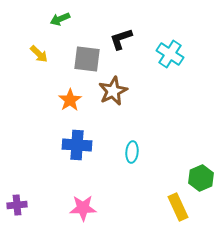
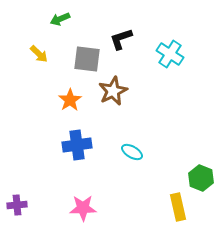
blue cross: rotated 12 degrees counterclockwise
cyan ellipse: rotated 65 degrees counterclockwise
green hexagon: rotated 15 degrees counterclockwise
yellow rectangle: rotated 12 degrees clockwise
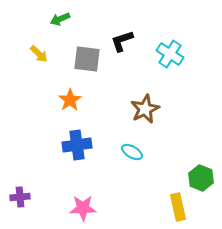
black L-shape: moved 1 px right, 2 px down
brown star: moved 32 px right, 18 px down
purple cross: moved 3 px right, 8 px up
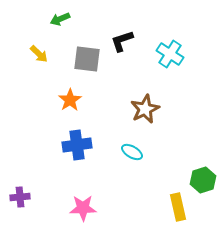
green hexagon: moved 2 px right, 2 px down; rotated 20 degrees clockwise
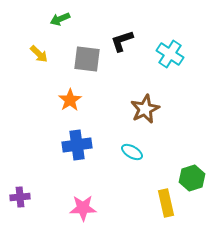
green hexagon: moved 11 px left, 2 px up
yellow rectangle: moved 12 px left, 4 px up
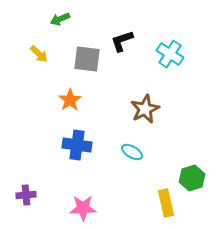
blue cross: rotated 16 degrees clockwise
purple cross: moved 6 px right, 2 px up
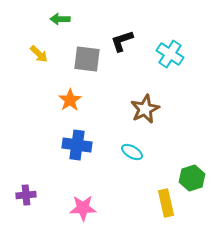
green arrow: rotated 24 degrees clockwise
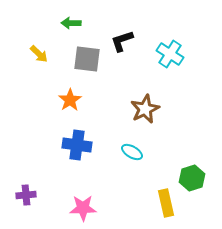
green arrow: moved 11 px right, 4 px down
